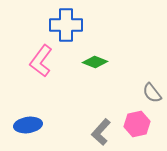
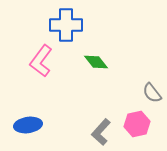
green diamond: moved 1 px right; rotated 30 degrees clockwise
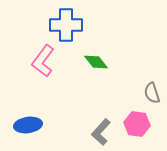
pink L-shape: moved 2 px right
gray semicircle: rotated 20 degrees clockwise
pink hexagon: rotated 20 degrees clockwise
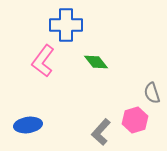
pink hexagon: moved 2 px left, 4 px up; rotated 25 degrees counterclockwise
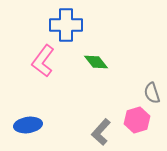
pink hexagon: moved 2 px right
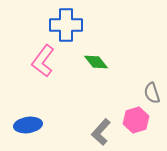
pink hexagon: moved 1 px left
